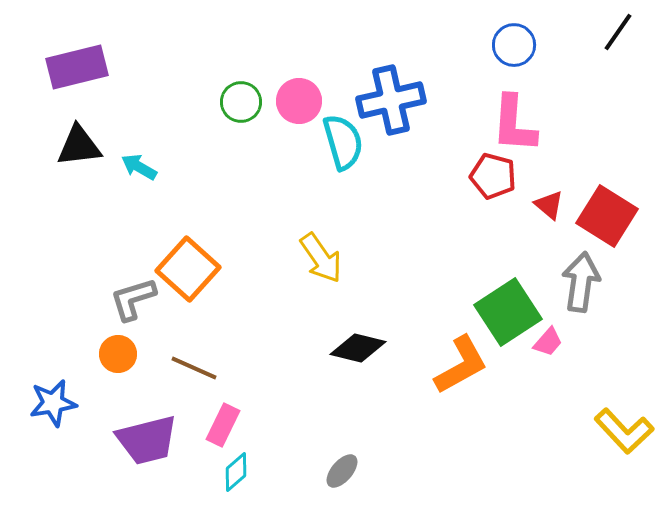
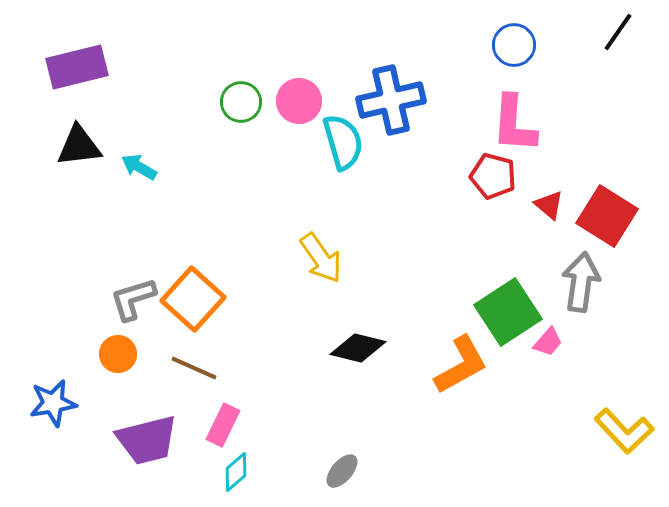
orange square: moved 5 px right, 30 px down
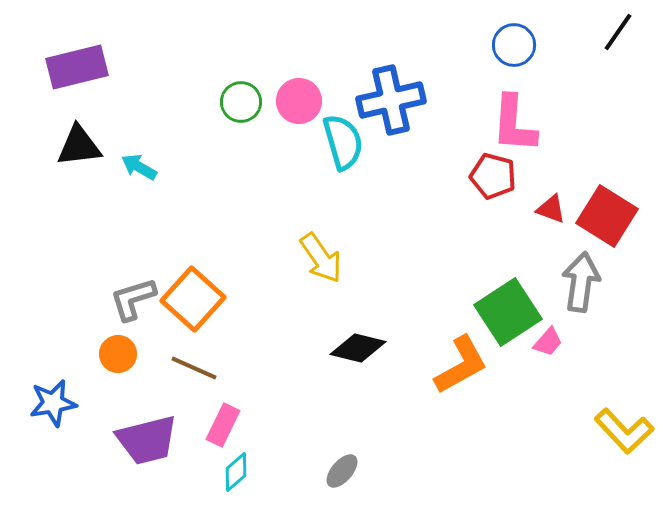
red triangle: moved 2 px right, 4 px down; rotated 20 degrees counterclockwise
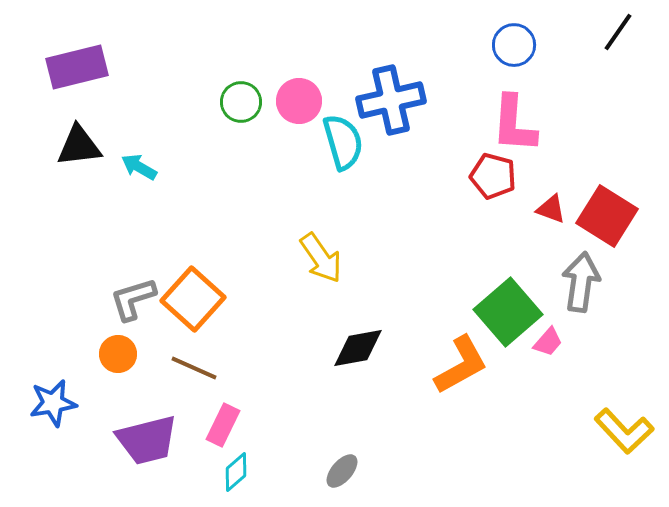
green square: rotated 8 degrees counterclockwise
black diamond: rotated 24 degrees counterclockwise
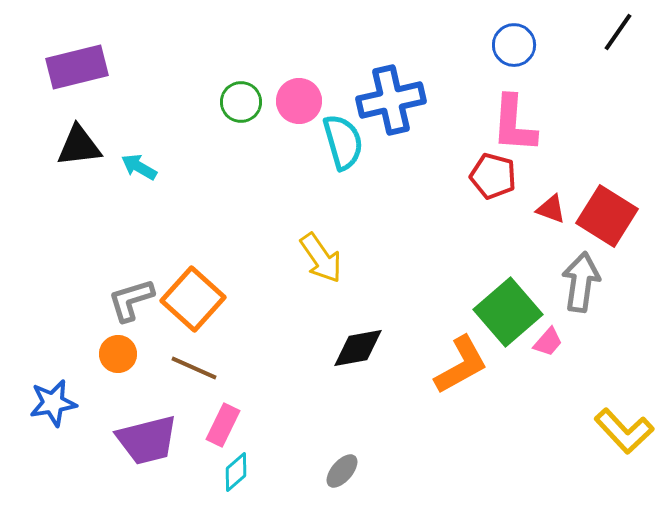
gray L-shape: moved 2 px left, 1 px down
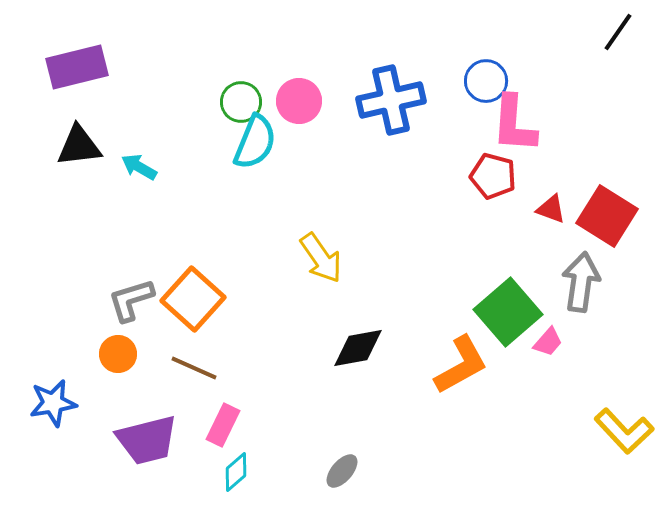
blue circle: moved 28 px left, 36 px down
cyan semicircle: moved 88 px left; rotated 38 degrees clockwise
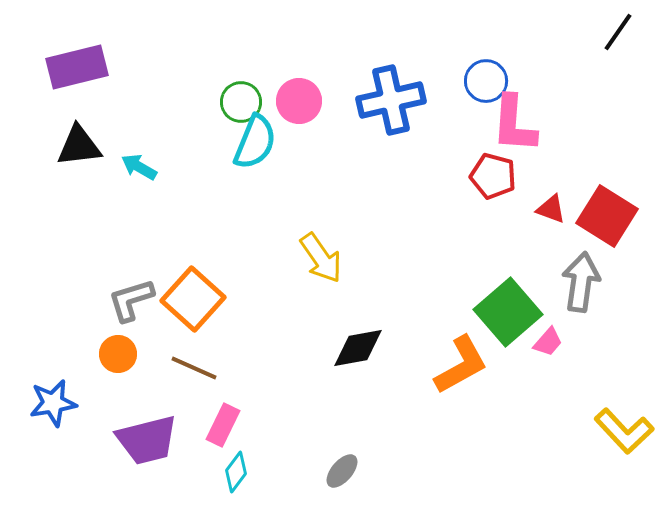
cyan diamond: rotated 12 degrees counterclockwise
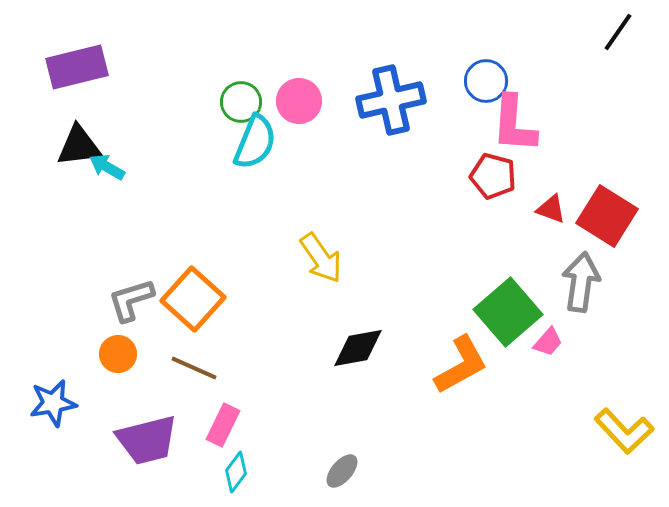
cyan arrow: moved 32 px left
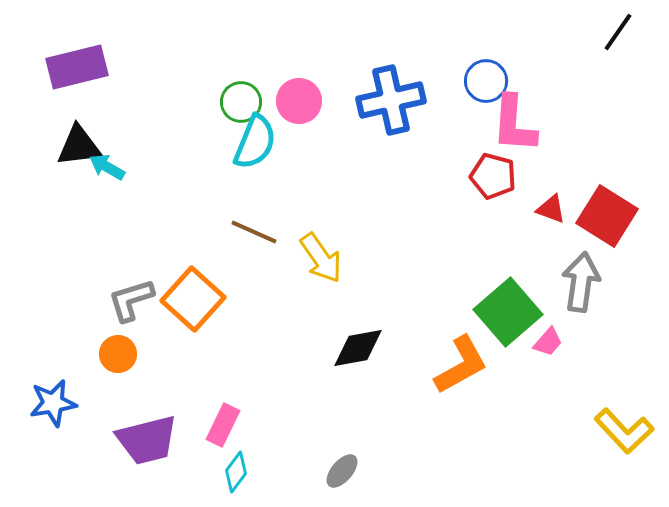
brown line: moved 60 px right, 136 px up
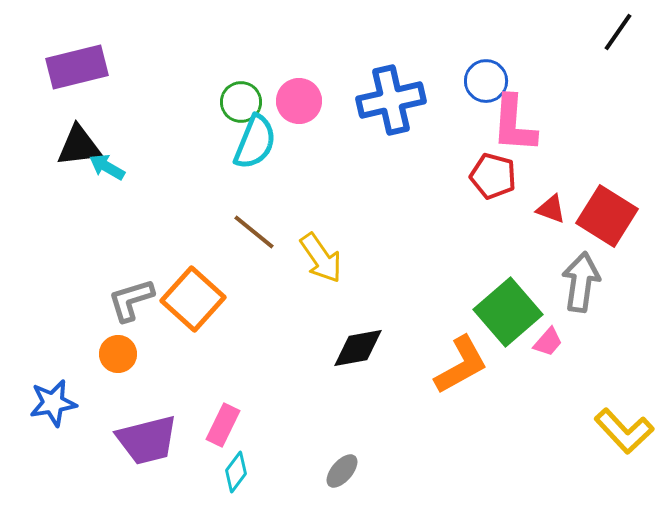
brown line: rotated 15 degrees clockwise
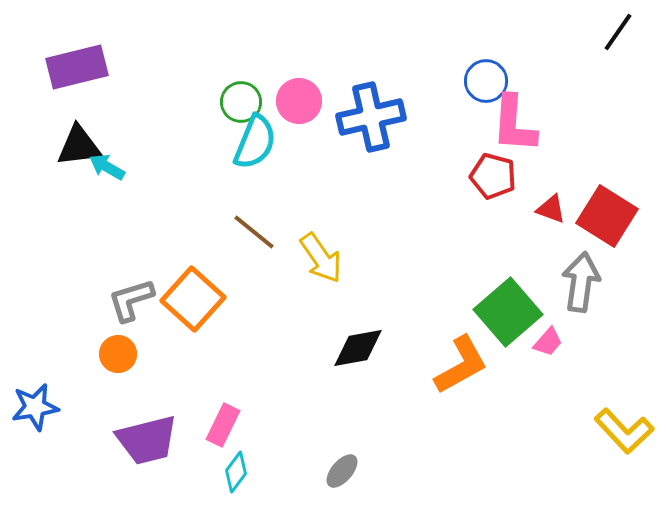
blue cross: moved 20 px left, 17 px down
blue star: moved 18 px left, 4 px down
